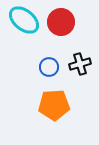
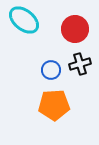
red circle: moved 14 px right, 7 px down
blue circle: moved 2 px right, 3 px down
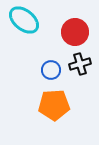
red circle: moved 3 px down
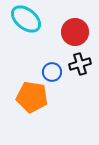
cyan ellipse: moved 2 px right, 1 px up
blue circle: moved 1 px right, 2 px down
orange pentagon: moved 22 px left, 8 px up; rotated 12 degrees clockwise
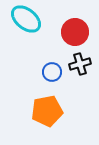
orange pentagon: moved 15 px right, 14 px down; rotated 20 degrees counterclockwise
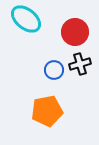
blue circle: moved 2 px right, 2 px up
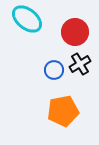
cyan ellipse: moved 1 px right
black cross: rotated 15 degrees counterclockwise
orange pentagon: moved 16 px right
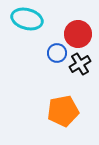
cyan ellipse: rotated 24 degrees counterclockwise
red circle: moved 3 px right, 2 px down
blue circle: moved 3 px right, 17 px up
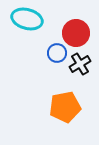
red circle: moved 2 px left, 1 px up
orange pentagon: moved 2 px right, 4 px up
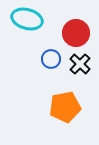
blue circle: moved 6 px left, 6 px down
black cross: rotated 15 degrees counterclockwise
